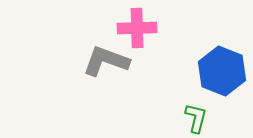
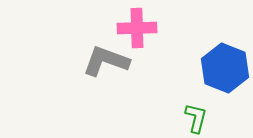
blue hexagon: moved 3 px right, 3 px up
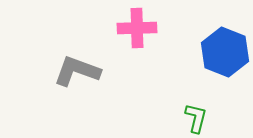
gray L-shape: moved 29 px left, 10 px down
blue hexagon: moved 16 px up
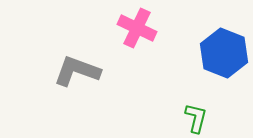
pink cross: rotated 27 degrees clockwise
blue hexagon: moved 1 px left, 1 px down
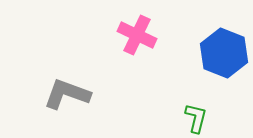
pink cross: moved 7 px down
gray L-shape: moved 10 px left, 23 px down
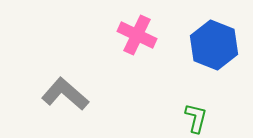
blue hexagon: moved 10 px left, 8 px up
gray L-shape: moved 2 px left; rotated 21 degrees clockwise
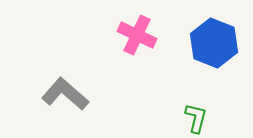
blue hexagon: moved 2 px up
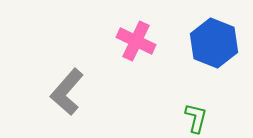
pink cross: moved 1 px left, 6 px down
gray L-shape: moved 2 px right, 2 px up; rotated 90 degrees counterclockwise
